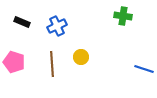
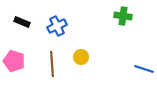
pink pentagon: moved 1 px up
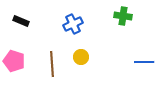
black rectangle: moved 1 px left, 1 px up
blue cross: moved 16 px right, 2 px up
blue line: moved 7 px up; rotated 18 degrees counterclockwise
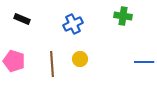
black rectangle: moved 1 px right, 2 px up
yellow circle: moved 1 px left, 2 px down
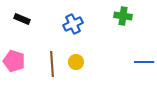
yellow circle: moved 4 px left, 3 px down
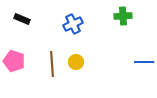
green cross: rotated 12 degrees counterclockwise
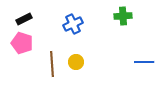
black rectangle: moved 2 px right; rotated 49 degrees counterclockwise
pink pentagon: moved 8 px right, 18 px up
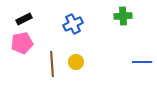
pink pentagon: rotated 30 degrees counterclockwise
blue line: moved 2 px left
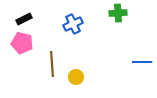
green cross: moved 5 px left, 3 px up
pink pentagon: rotated 25 degrees clockwise
yellow circle: moved 15 px down
